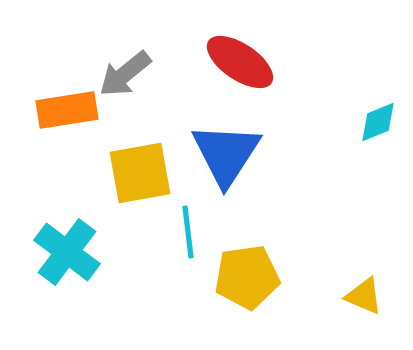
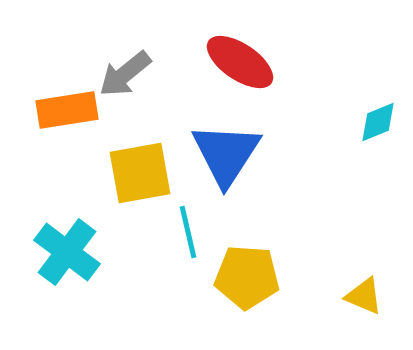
cyan line: rotated 6 degrees counterclockwise
yellow pentagon: rotated 12 degrees clockwise
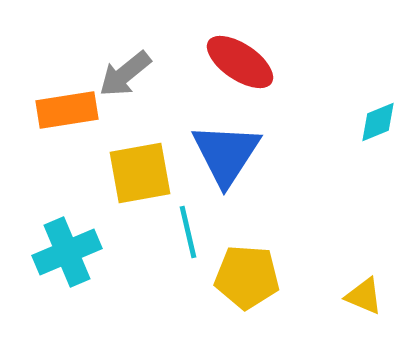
cyan cross: rotated 30 degrees clockwise
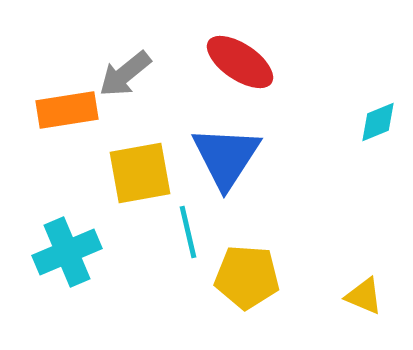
blue triangle: moved 3 px down
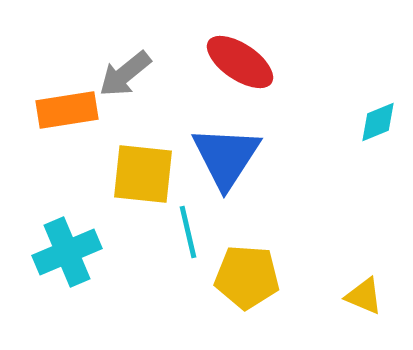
yellow square: moved 3 px right, 1 px down; rotated 16 degrees clockwise
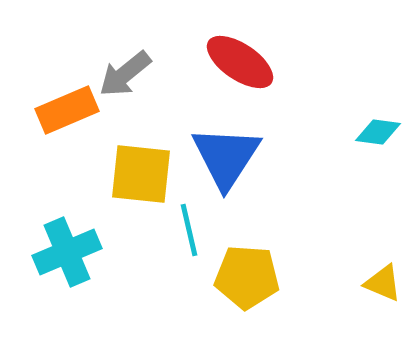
orange rectangle: rotated 14 degrees counterclockwise
cyan diamond: moved 10 px down; rotated 30 degrees clockwise
yellow square: moved 2 px left
cyan line: moved 1 px right, 2 px up
yellow triangle: moved 19 px right, 13 px up
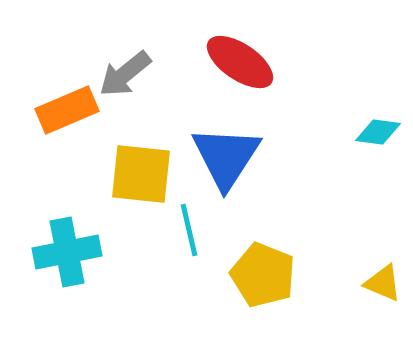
cyan cross: rotated 12 degrees clockwise
yellow pentagon: moved 16 px right, 2 px up; rotated 18 degrees clockwise
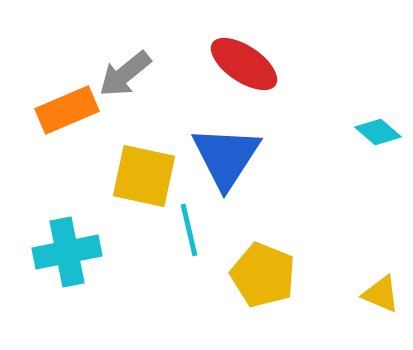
red ellipse: moved 4 px right, 2 px down
cyan diamond: rotated 33 degrees clockwise
yellow square: moved 3 px right, 2 px down; rotated 6 degrees clockwise
yellow triangle: moved 2 px left, 11 px down
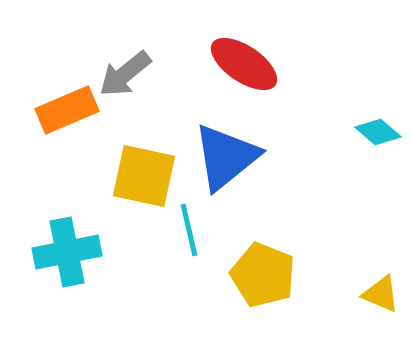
blue triangle: rotated 18 degrees clockwise
